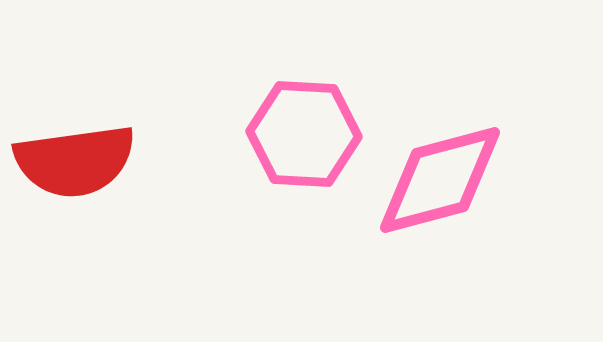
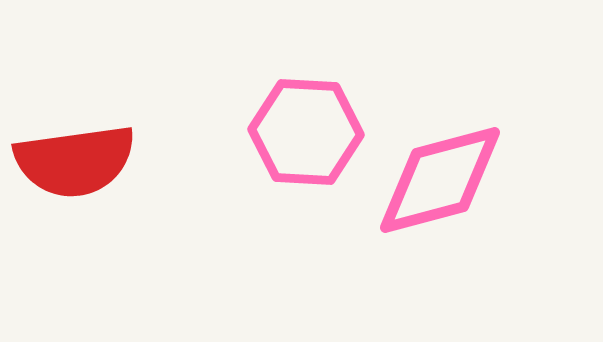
pink hexagon: moved 2 px right, 2 px up
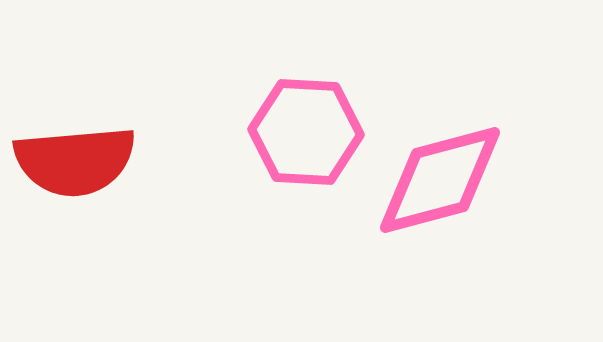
red semicircle: rotated 3 degrees clockwise
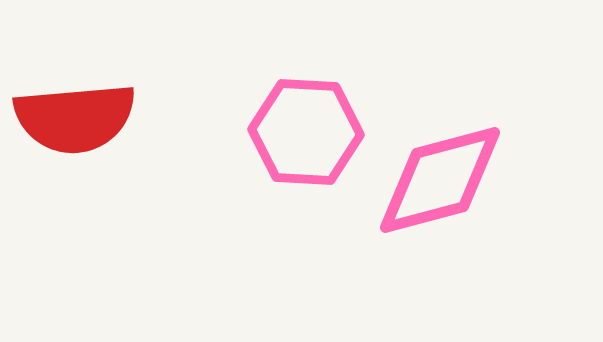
red semicircle: moved 43 px up
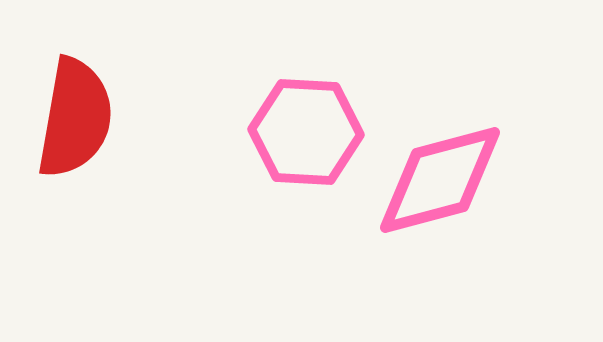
red semicircle: rotated 75 degrees counterclockwise
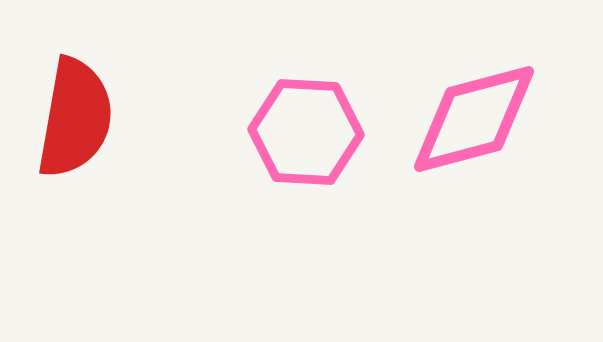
pink diamond: moved 34 px right, 61 px up
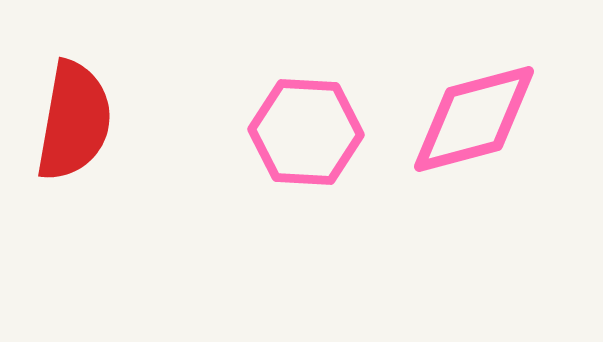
red semicircle: moved 1 px left, 3 px down
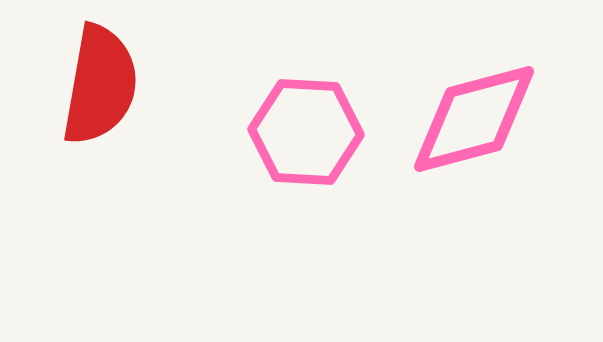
red semicircle: moved 26 px right, 36 px up
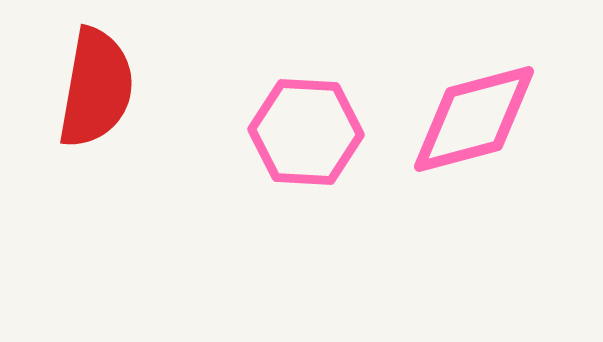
red semicircle: moved 4 px left, 3 px down
